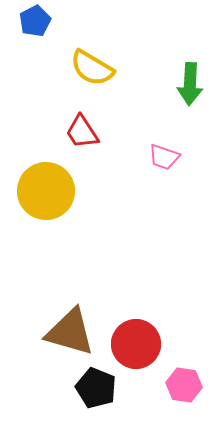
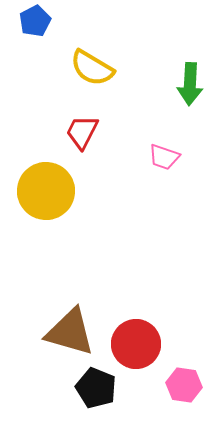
red trapezoid: rotated 60 degrees clockwise
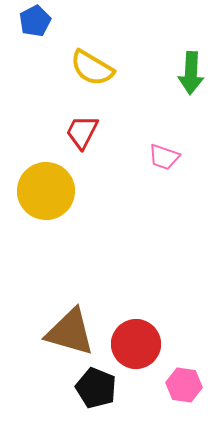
green arrow: moved 1 px right, 11 px up
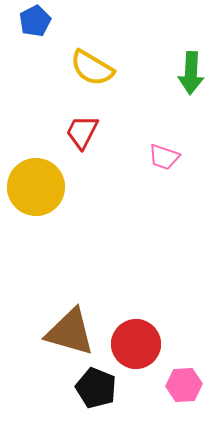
yellow circle: moved 10 px left, 4 px up
pink hexagon: rotated 12 degrees counterclockwise
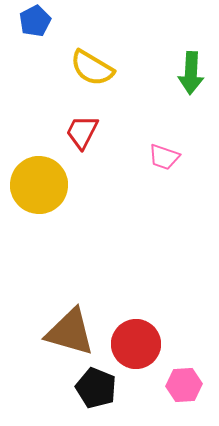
yellow circle: moved 3 px right, 2 px up
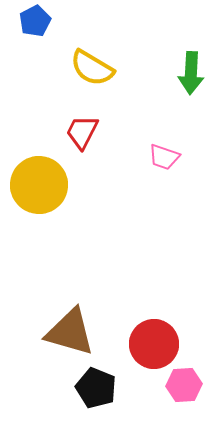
red circle: moved 18 px right
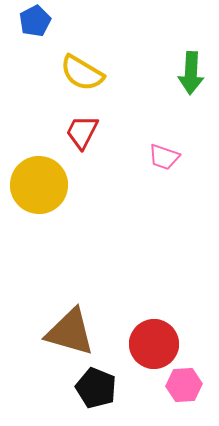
yellow semicircle: moved 10 px left, 5 px down
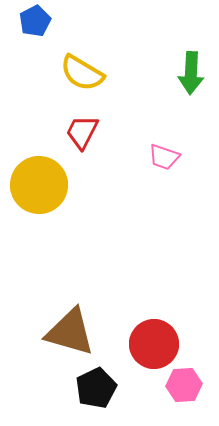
black pentagon: rotated 24 degrees clockwise
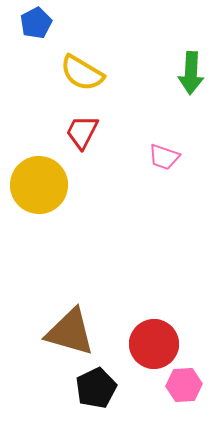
blue pentagon: moved 1 px right, 2 px down
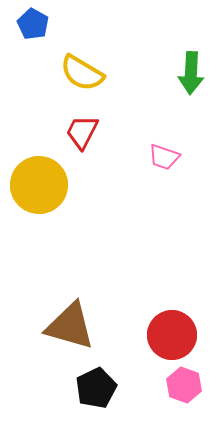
blue pentagon: moved 3 px left, 1 px down; rotated 16 degrees counterclockwise
brown triangle: moved 6 px up
red circle: moved 18 px right, 9 px up
pink hexagon: rotated 24 degrees clockwise
